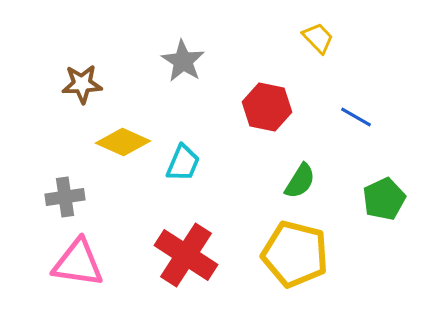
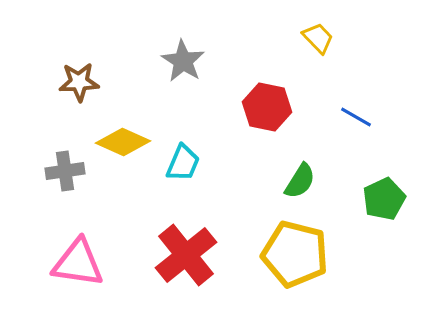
brown star: moved 3 px left, 2 px up
gray cross: moved 26 px up
red cross: rotated 18 degrees clockwise
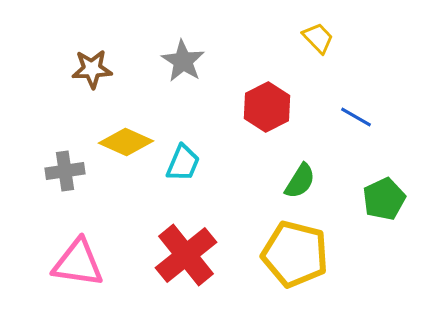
brown star: moved 13 px right, 13 px up
red hexagon: rotated 21 degrees clockwise
yellow diamond: moved 3 px right
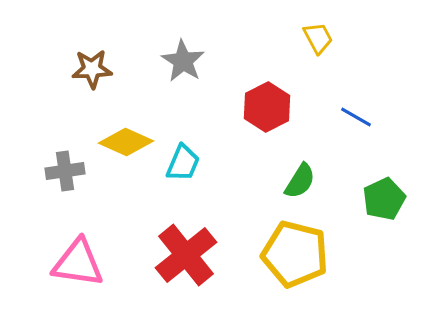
yellow trapezoid: rotated 16 degrees clockwise
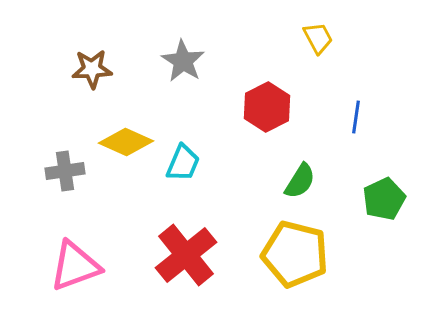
blue line: rotated 68 degrees clockwise
pink triangle: moved 3 px left, 3 px down; rotated 28 degrees counterclockwise
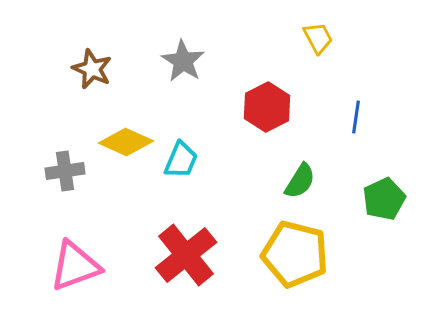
brown star: rotated 27 degrees clockwise
cyan trapezoid: moved 2 px left, 3 px up
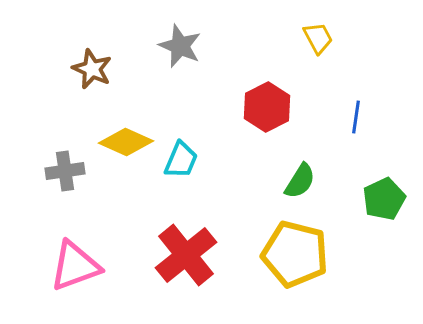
gray star: moved 3 px left, 15 px up; rotated 9 degrees counterclockwise
